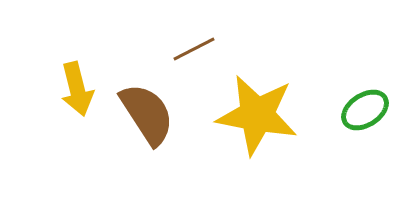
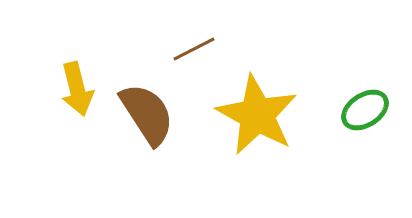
yellow star: rotated 18 degrees clockwise
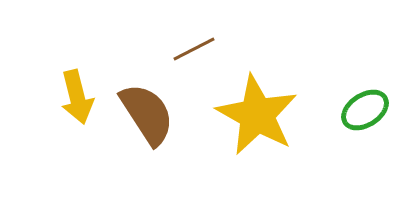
yellow arrow: moved 8 px down
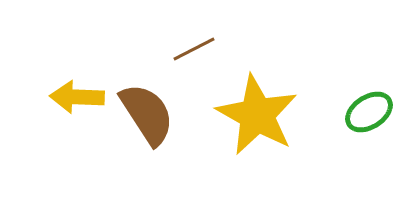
yellow arrow: rotated 106 degrees clockwise
green ellipse: moved 4 px right, 2 px down
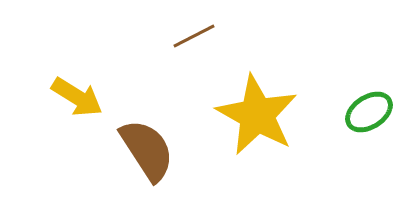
brown line: moved 13 px up
yellow arrow: rotated 150 degrees counterclockwise
brown semicircle: moved 36 px down
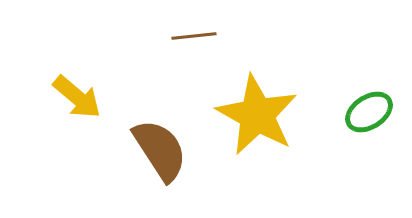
brown line: rotated 21 degrees clockwise
yellow arrow: rotated 8 degrees clockwise
brown semicircle: moved 13 px right
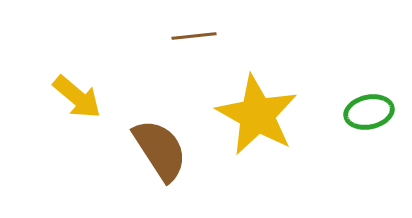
green ellipse: rotated 21 degrees clockwise
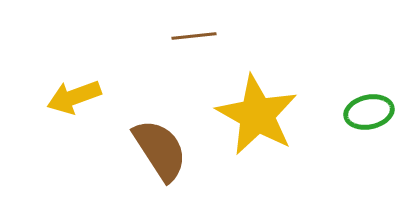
yellow arrow: moved 3 px left; rotated 120 degrees clockwise
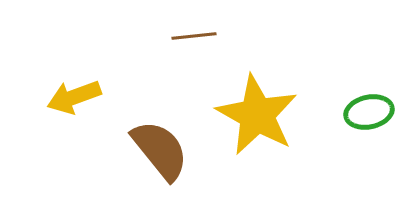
brown semicircle: rotated 6 degrees counterclockwise
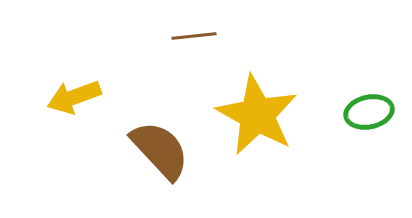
brown semicircle: rotated 4 degrees counterclockwise
